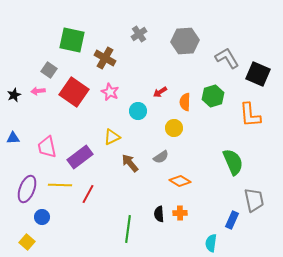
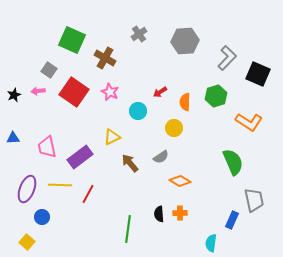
green square: rotated 12 degrees clockwise
gray L-shape: rotated 75 degrees clockwise
green hexagon: moved 3 px right
orange L-shape: moved 1 px left, 7 px down; rotated 52 degrees counterclockwise
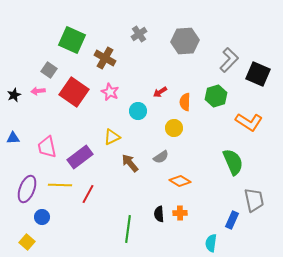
gray L-shape: moved 2 px right, 2 px down
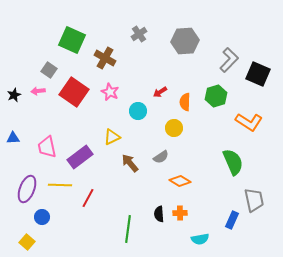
red line: moved 4 px down
cyan semicircle: moved 11 px left, 4 px up; rotated 108 degrees counterclockwise
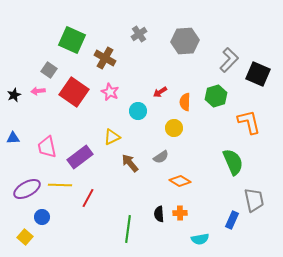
orange L-shape: rotated 136 degrees counterclockwise
purple ellipse: rotated 40 degrees clockwise
yellow square: moved 2 px left, 5 px up
